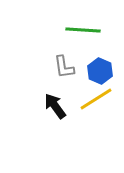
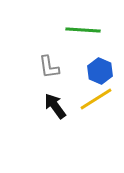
gray L-shape: moved 15 px left
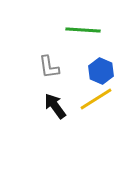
blue hexagon: moved 1 px right
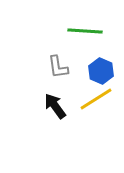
green line: moved 2 px right, 1 px down
gray L-shape: moved 9 px right
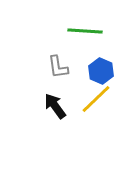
yellow line: rotated 12 degrees counterclockwise
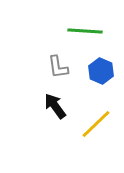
yellow line: moved 25 px down
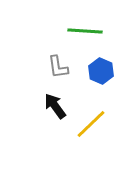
yellow line: moved 5 px left
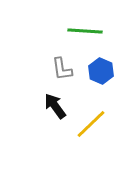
gray L-shape: moved 4 px right, 2 px down
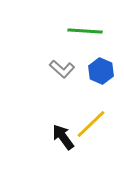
gray L-shape: rotated 40 degrees counterclockwise
black arrow: moved 8 px right, 31 px down
